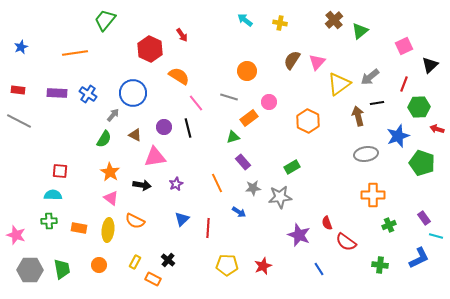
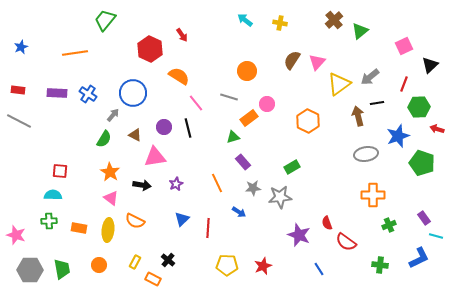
pink circle at (269, 102): moved 2 px left, 2 px down
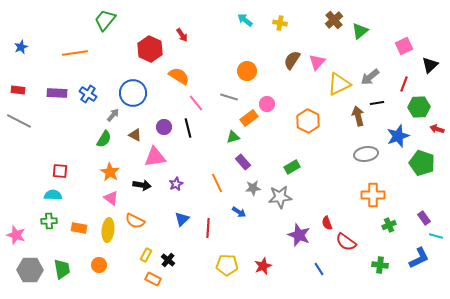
yellow triangle at (339, 84): rotated 10 degrees clockwise
yellow rectangle at (135, 262): moved 11 px right, 7 px up
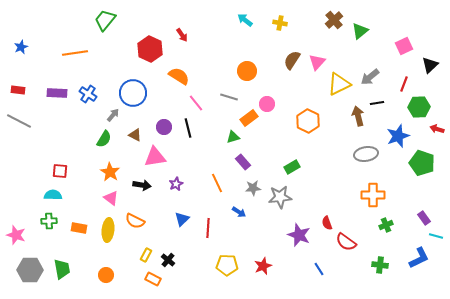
green cross at (389, 225): moved 3 px left
orange circle at (99, 265): moved 7 px right, 10 px down
